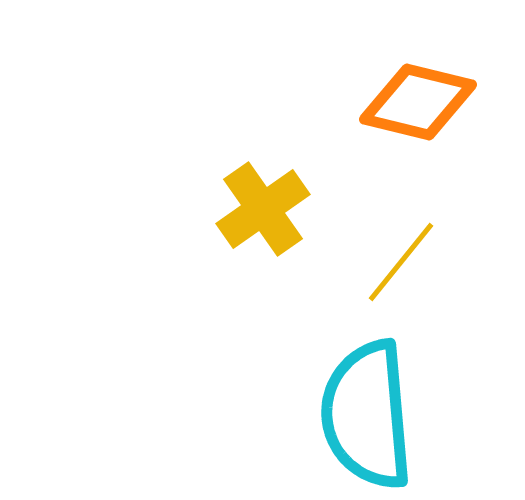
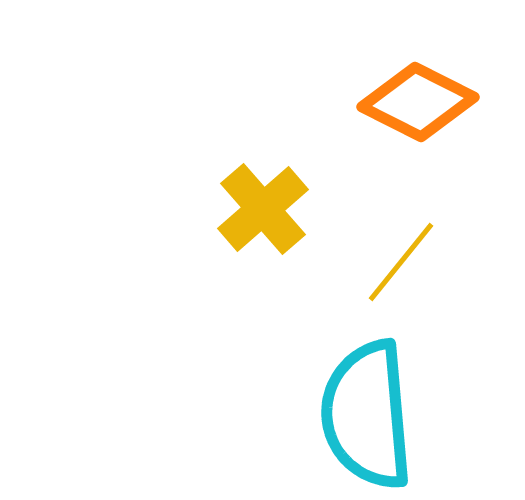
orange diamond: rotated 13 degrees clockwise
yellow cross: rotated 6 degrees counterclockwise
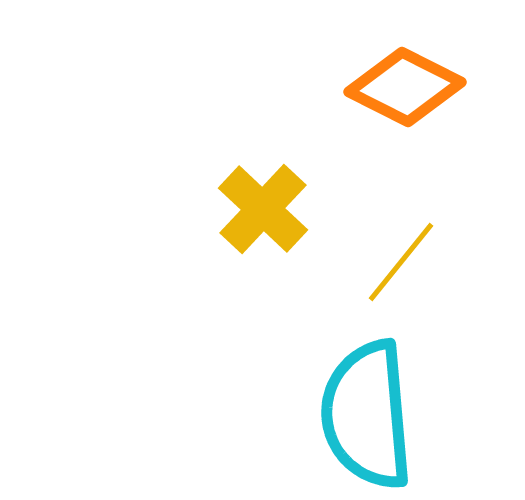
orange diamond: moved 13 px left, 15 px up
yellow cross: rotated 6 degrees counterclockwise
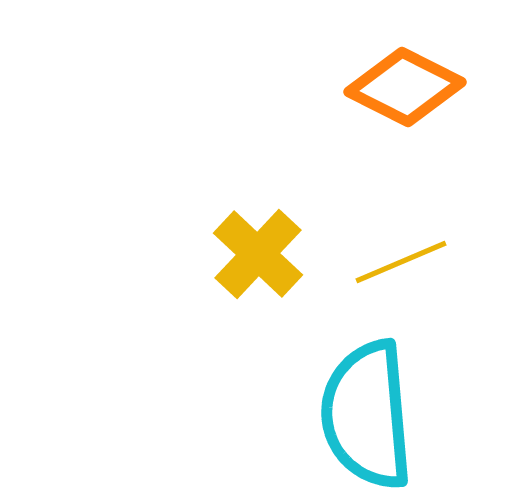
yellow cross: moved 5 px left, 45 px down
yellow line: rotated 28 degrees clockwise
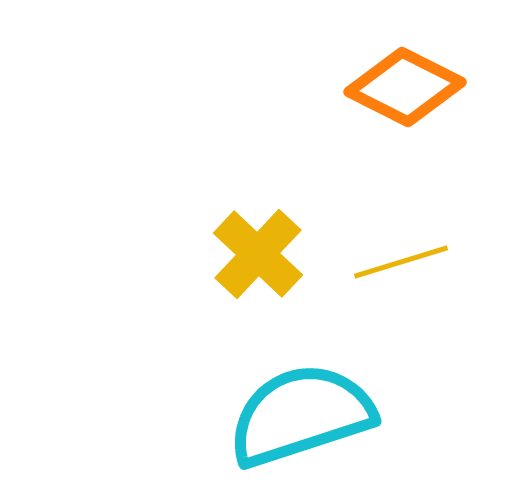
yellow line: rotated 6 degrees clockwise
cyan semicircle: moved 66 px left; rotated 77 degrees clockwise
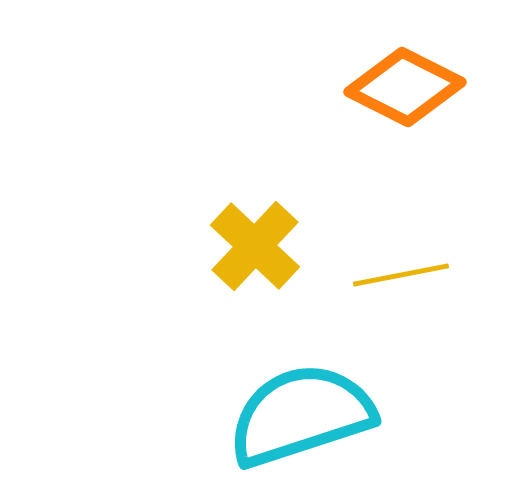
yellow cross: moved 3 px left, 8 px up
yellow line: moved 13 px down; rotated 6 degrees clockwise
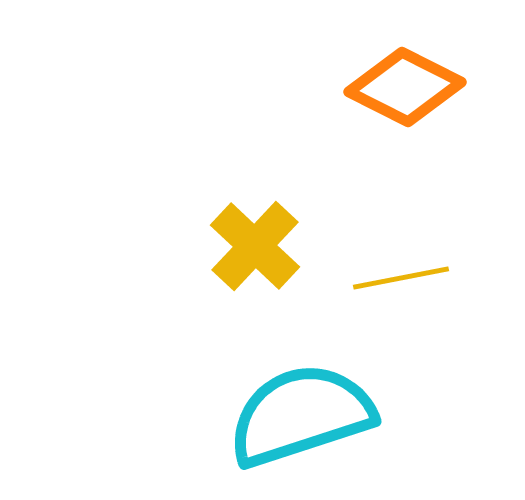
yellow line: moved 3 px down
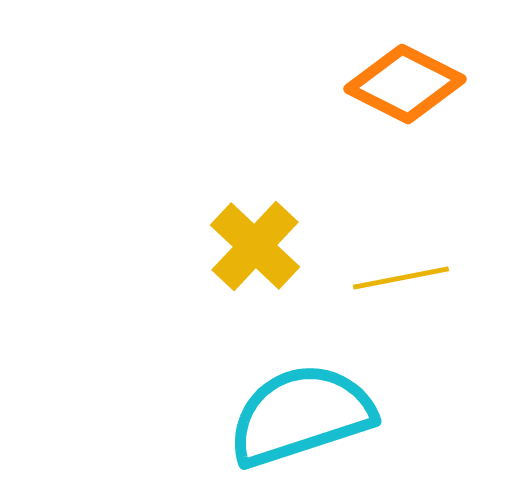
orange diamond: moved 3 px up
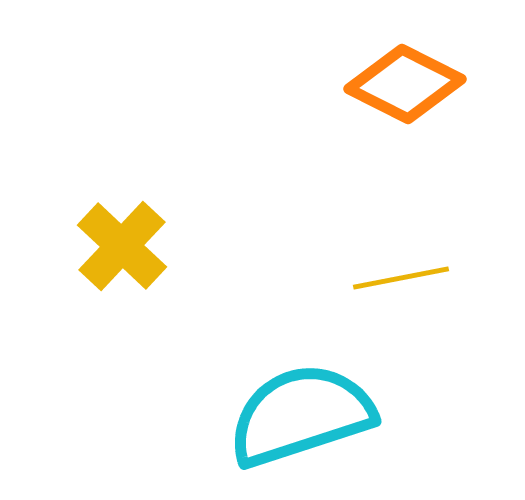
yellow cross: moved 133 px left
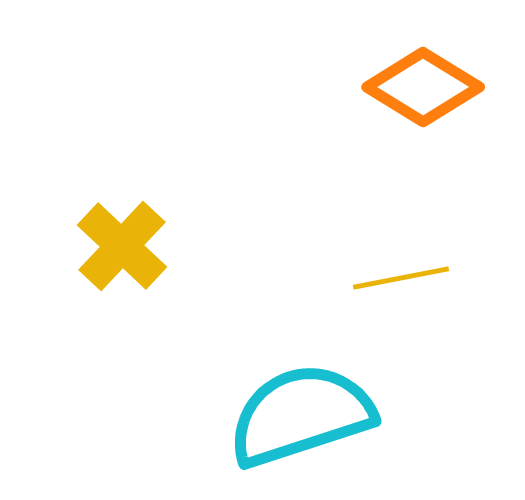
orange diamond: moved 18 px right, 3 px down; rotated 5 degrees clockwise
